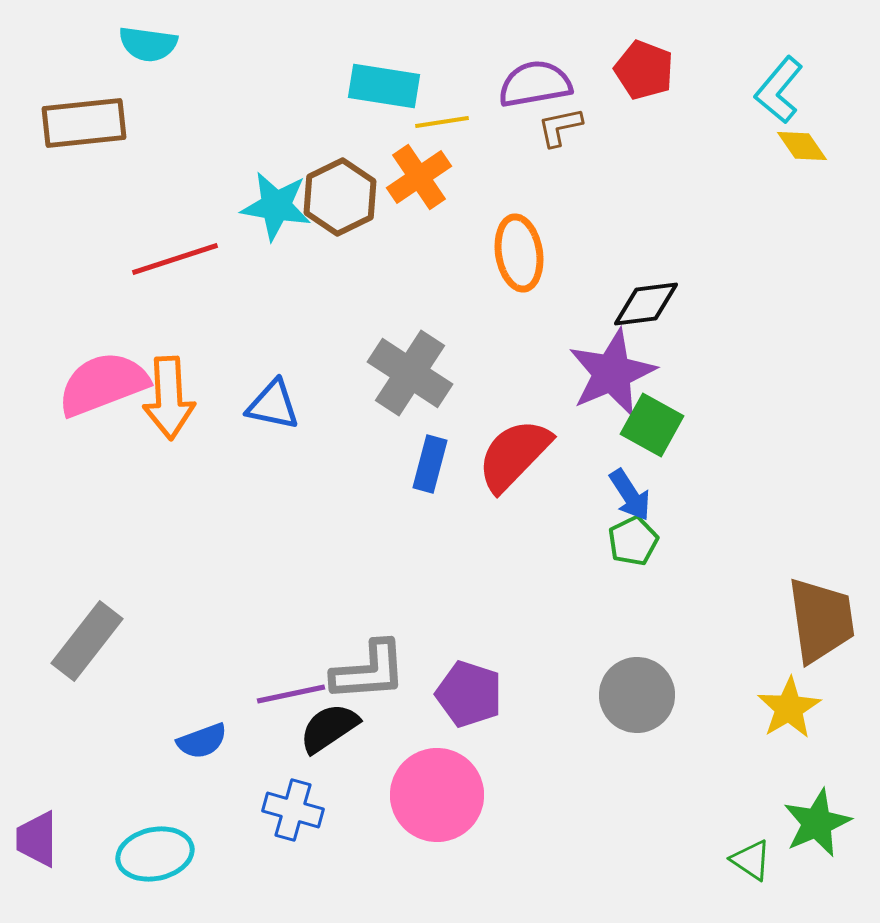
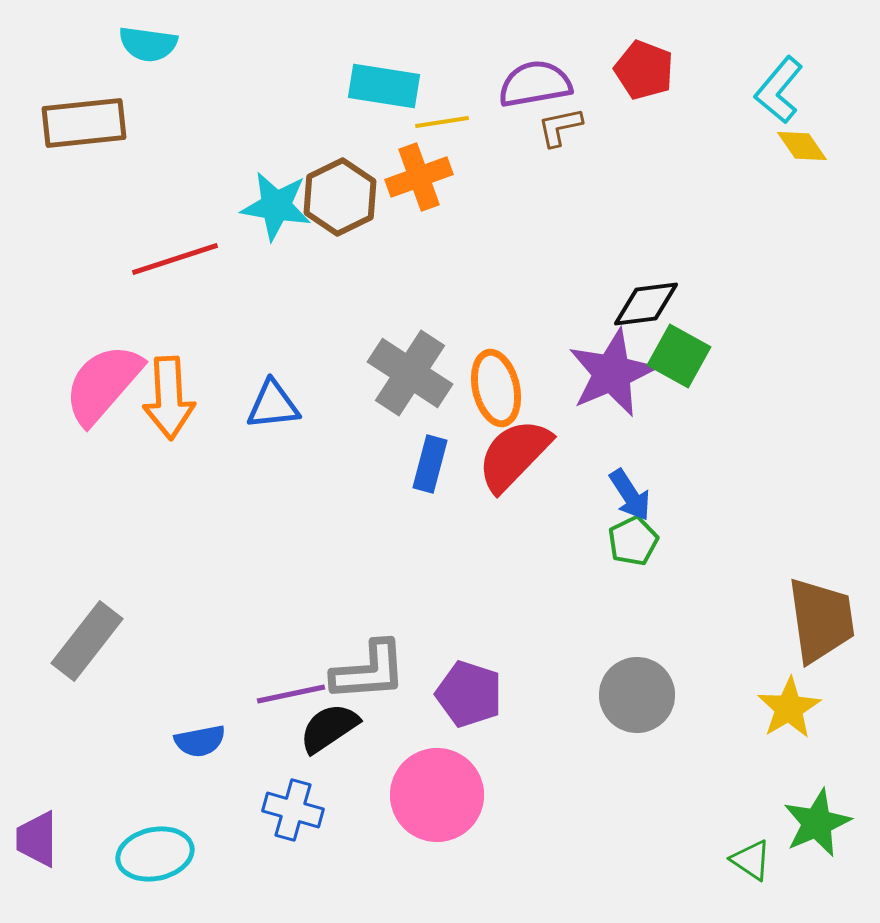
orange cross: rotated 14 degrees clockwise
orange ellipse: moved 23 px left, 135 px down; rotated 4 degrees counterclockwise
pink semicircle: rotated 28 degrees counterclockwise
blue triangle: rotated 18 degrees counterclockwise
green square: moved 27 px right, 69 px up
blue semicircle: moved 2 px left; rotated 9 degrees clockwise
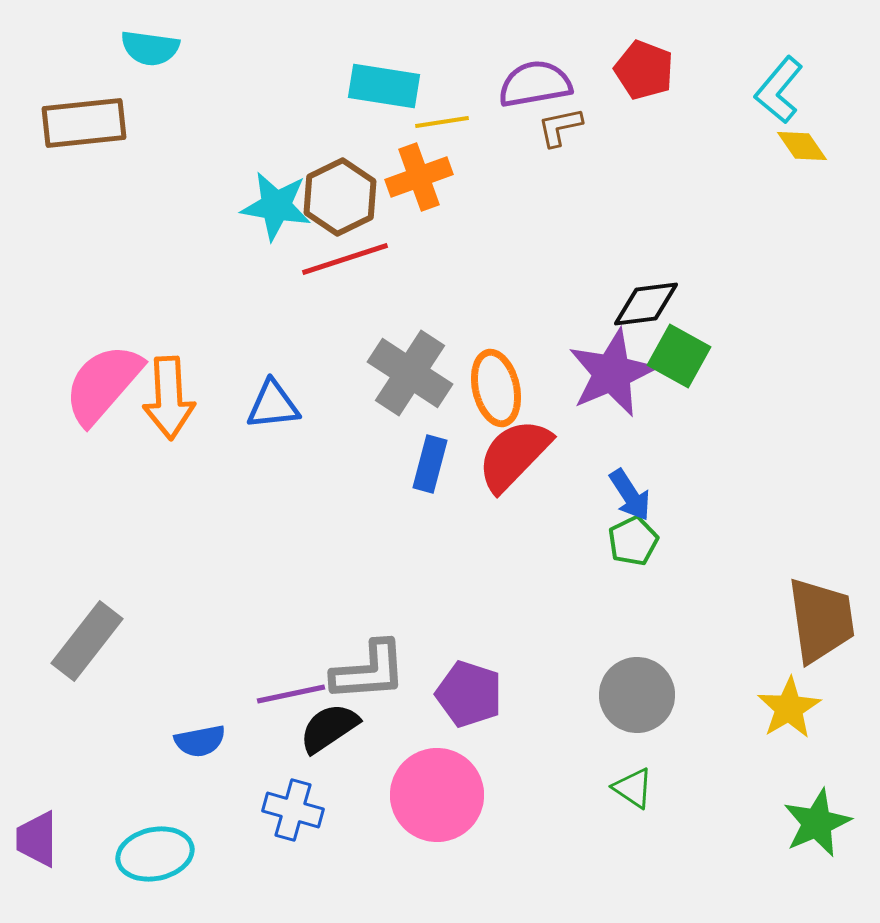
cyan semicircle: moved 2 px right, 4 px down
red line: moved 170 px right
green triangle: moved 118 px left, 72 px up
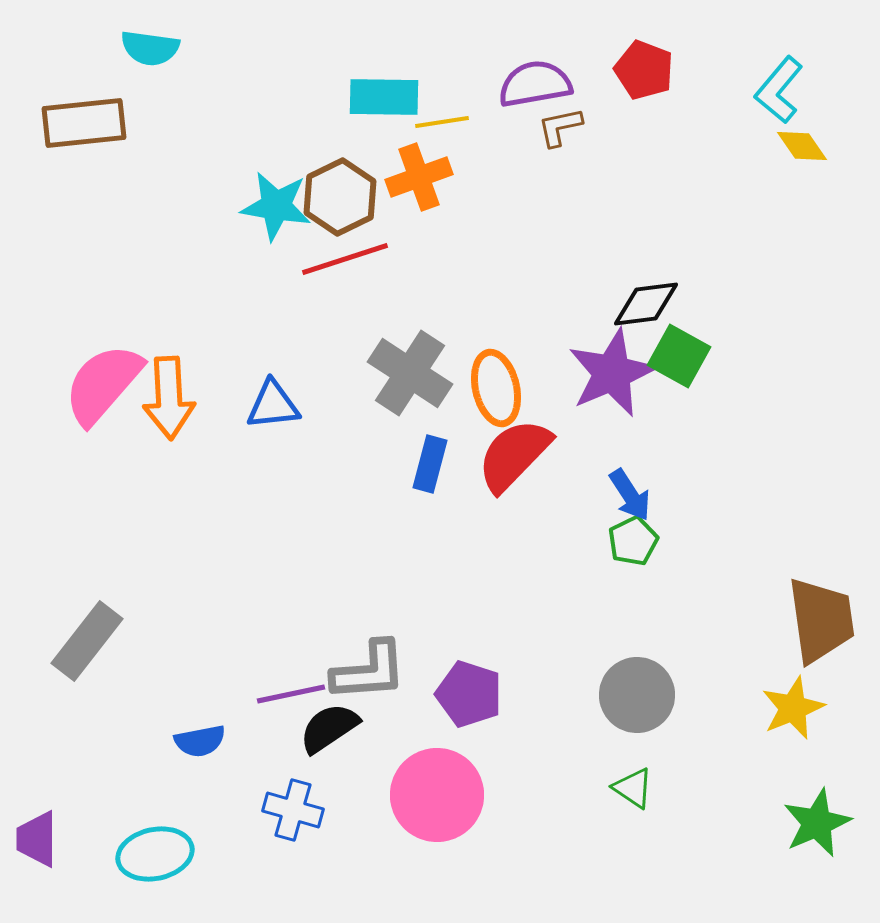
cyan rectangle: moved 11 px down; rotated 8 degrees counterclockwise
yellow star: moved 4 px right; rotated 8 degrees clockwise
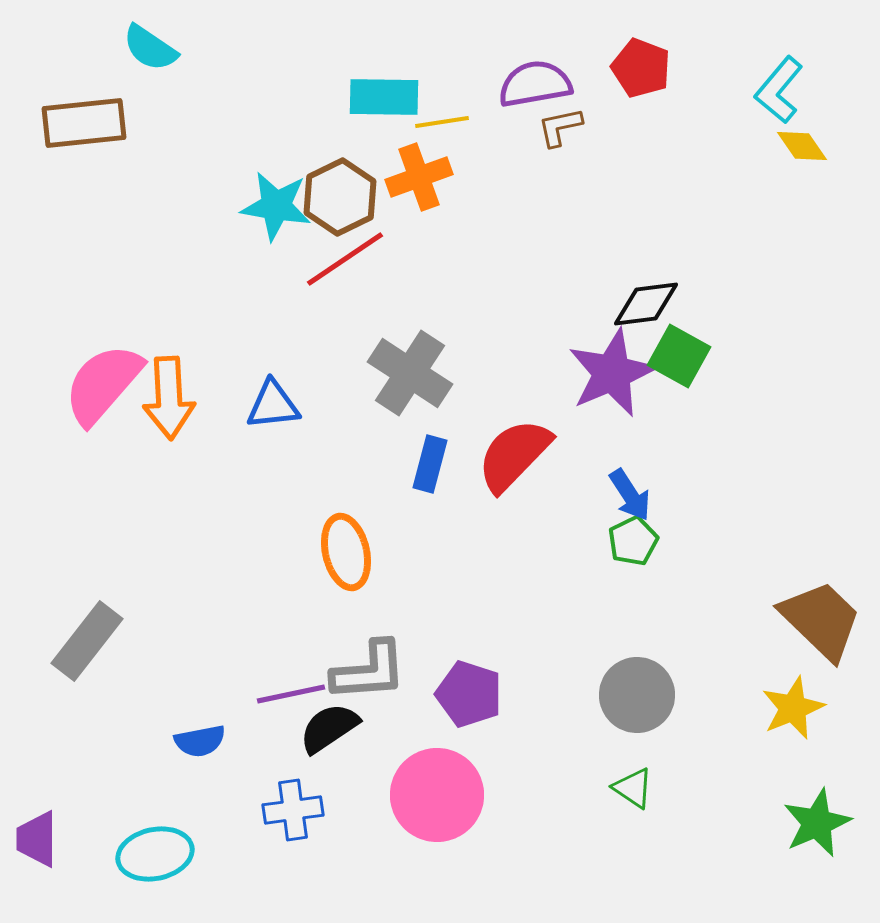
cyan semicircle: rotated 26 degrees clockwise
red pentagon: moved 3 px left, 2 px up
red line: rotated 16 degrees counterclockwise
orange ellipse: moved 150 px left, 164 px down
brown trapezoid: rotated 38 degrees counterclockwise
blue cross: rotated 24 degrees counterclockwise
